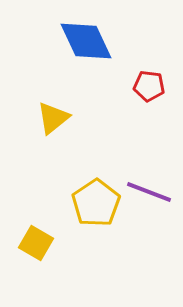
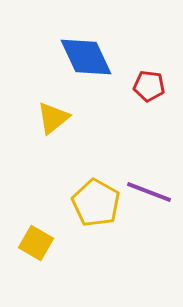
blue diamond: moved 16 px down
yellow pentagon: rotated 9 degrees counterclockwise
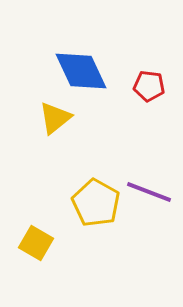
blue diamond: moved 5 px left, 14 px down
yellow triangle: moved 2 px right
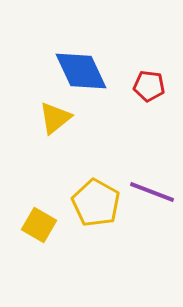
purple line: moved 3 px right
yellow square: moved 3 px right, 18 px up
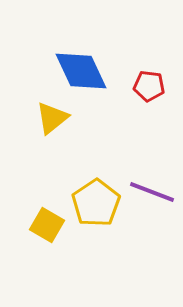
yellow triangle: moved 3 px left
yellow pentagon: rotated 9 degrees clockwise
yellow square: moved 8 px right
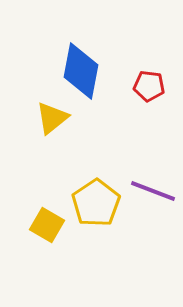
blue diamond: rotated 36 degrees clockwise
purple line: moved 1 px right, 1 px up
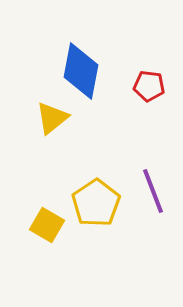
purple line: rotated 48 degrees clockwise
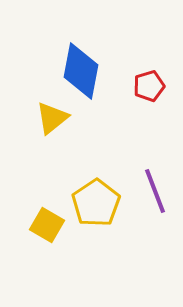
red pentagon: rotated 24 degrees counterclockwise
purple line: moved 2 px right
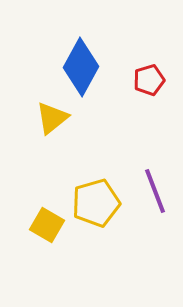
blue diamond: moved 4 px up; rotated 18 degrees clockwise
red pentagon: moved 6 px up
yellow pentagon: rotated 18 degrees clockwise
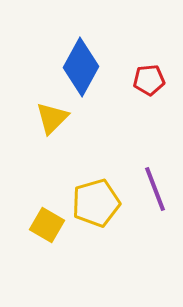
red pentagon: rotated 12 degrees clockwise
yellow triangle: rotated 6 degrees counterclockwise
purple line: moved 2 px up
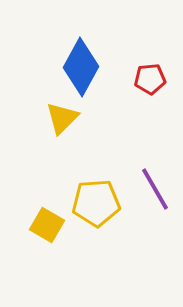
red pentagon: moved 1 px right, 1 px up
yellow triangle: moved 10 px right
purple line: rotated 9 degrees counterclockwise
yellow pentagon: rotated 12 degrees clockwise
